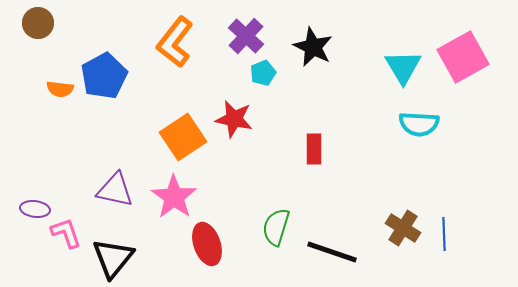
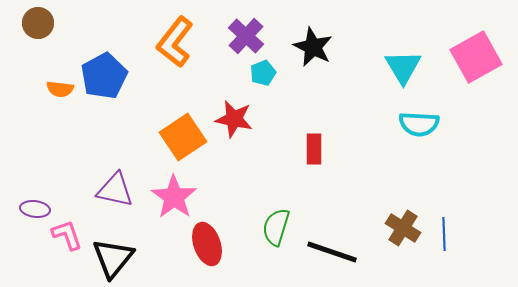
pink square: moved 13 px right
pink L-shape: moved 1 px right, 2 px down
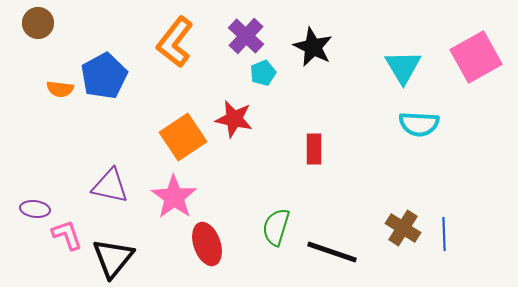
purple triangle: moved 5 px left, 4 px up
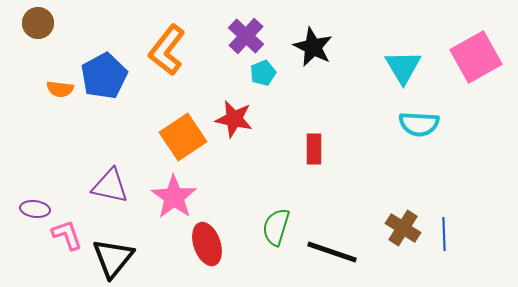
orange L-shape: moved 8 px left, 8 px down
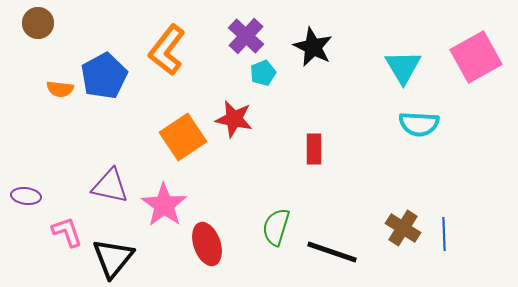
pink star: moved 10 px left, 8 px down
purple ellipse: moved 9 px left, 13 px up
pink L-shape: moved 3 px up
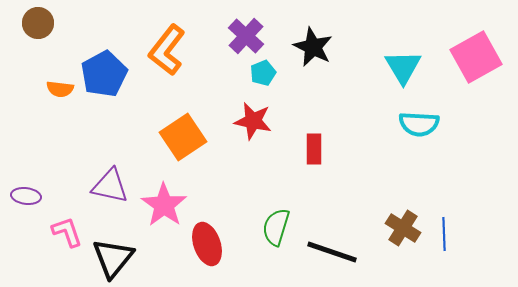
blue pentagon: moved 2 px up
red star: moved 19 px right, 2 px down
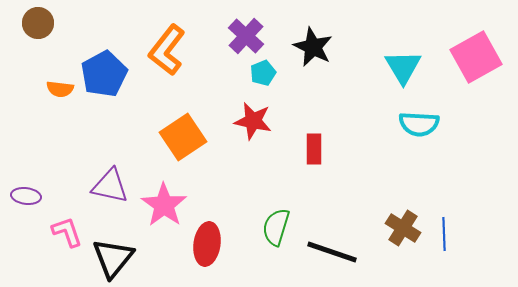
red ellipse: rotated 27 degrees clockwise
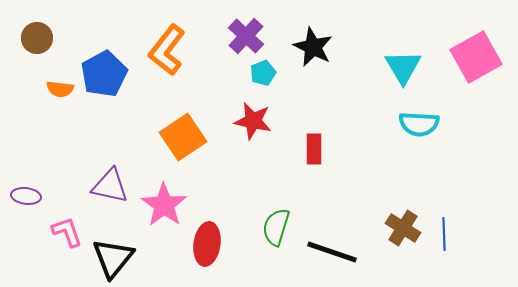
brown circle: moved 1 px left, 15 px down
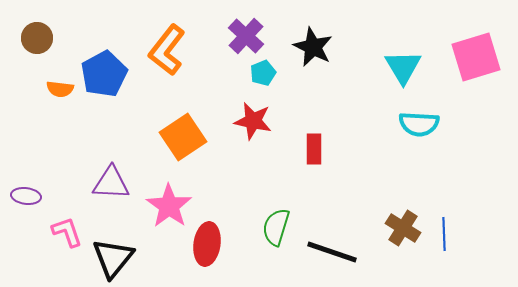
pink square: rotated 12 degrees clockwise
purple triangle: moved 1 px right, 3 px up; rotated 9 degrees counterclockwise
pink star: moved 5 px right, 1 px down
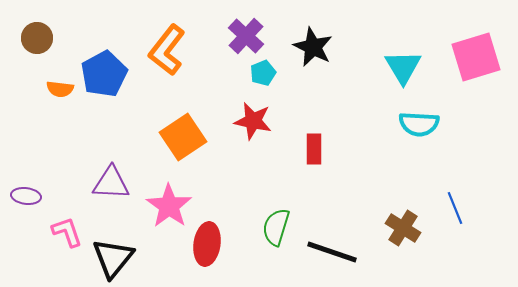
blue line: moved 11 px right, 26 px up; rotated 20 degrees counterclockwise
